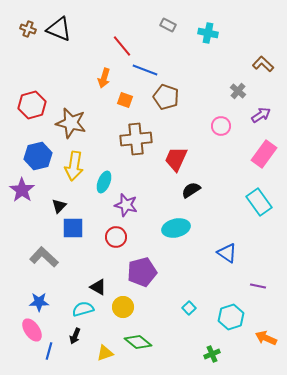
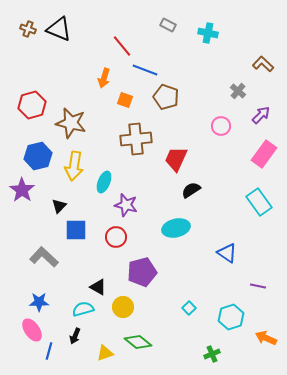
purple arrow at (261, 115): rotated 12 degrees counterclockwise
blue square at (73, 228): moved 3 px right, 2 px down
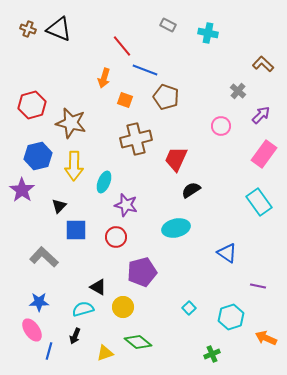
brown cross at (136, 139): rotated 8 degrees counterclockwise
yellow arrow at (74, 166): rotated 8 degrees counterclockwise
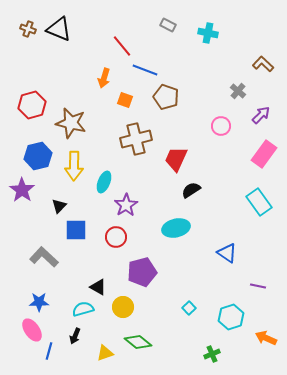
purple star at (126, 205): rotated 25 degrees clockwise
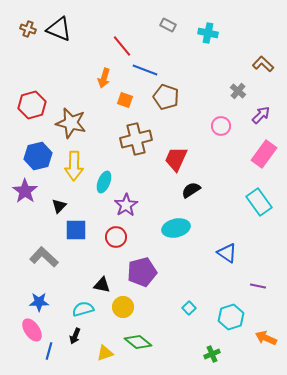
purple star at (22, 190): moved 3 px right, 1 px down
black triangle at (98, 287): moved 4 px right, 2 px up; rotated 18 degrees counterclockwise
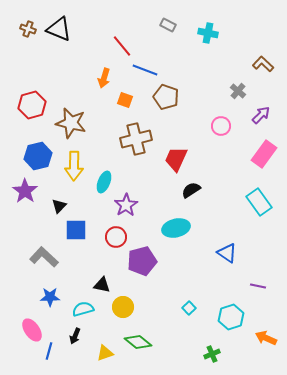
purple pentagon at (142, 272): moved 11 px up
blue star at (39, 302): moved 11 px right, 5 px up
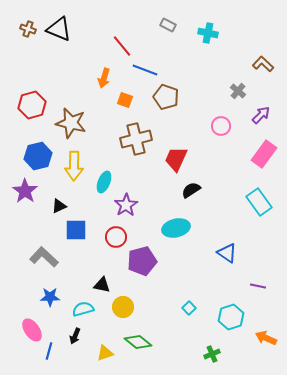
black triangle at (59, 206): rotated 21 degrees clockwise
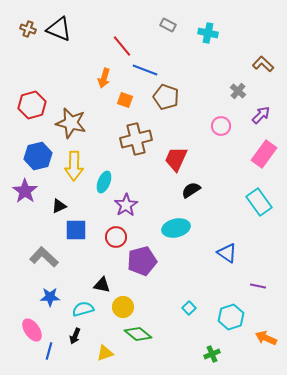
green diamond at (138, 342): moved 8 px up
